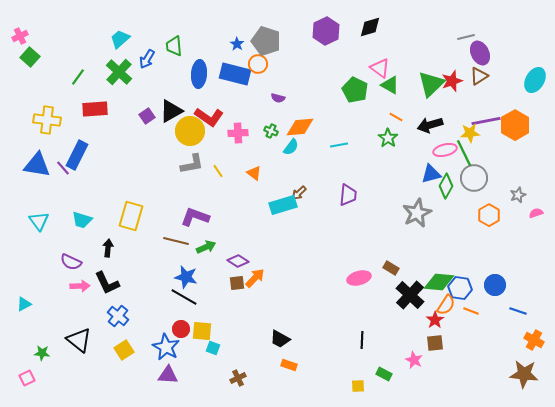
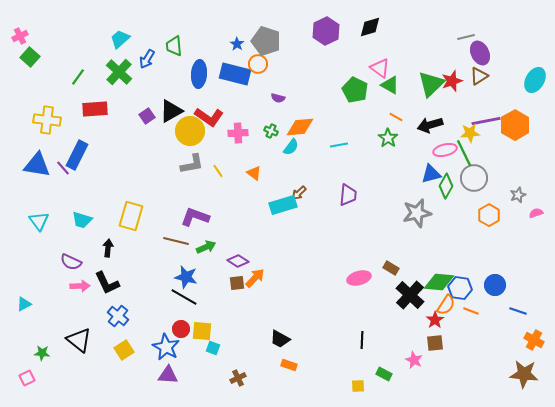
gray star at (417, 213): rotated 12 degrees clockwise
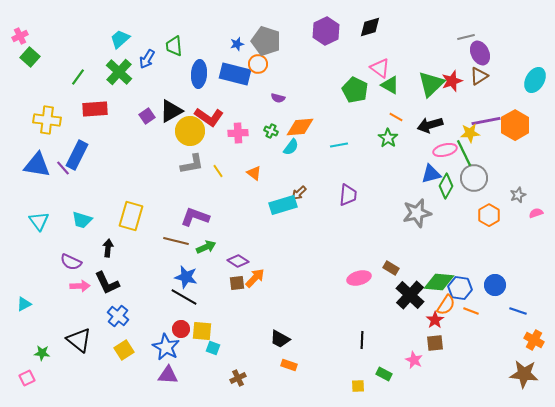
blue star at (237, 44): rotated 24 degrees clockwise
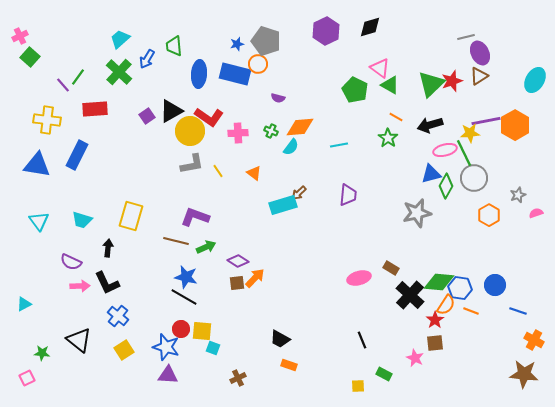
purple line at (63, 168): moved 83 px up
black line at (362, 340): rotated 24 degrees counterclockwise
blue star at (166, 347): rotated 12 degrees counterclockwise
pink star at (414, 360): moved 1 px right, 2 px up
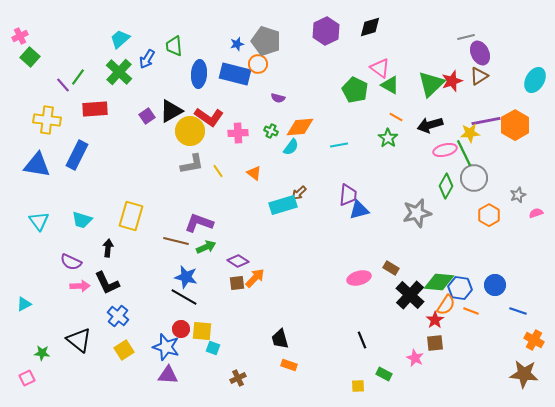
blue triangle at (431, 174): moved 72 px left, 36 px down
purple L-shape at (195, 217): moved 4 px right, 6 px down
black trapezoid at (280, 339): rotated 45 degrees clockwise
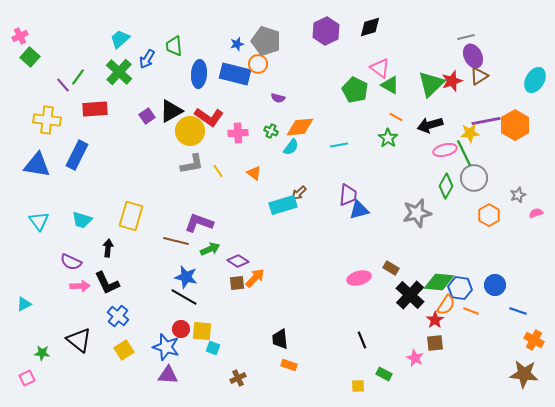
purple ellipse at (480, 53): moved 7 px left, 3 px down
green arrow at (206, 247): moved 4 px right, 2 px down
black trapezoid at (280, 339): rotated 10 degrees clockwise
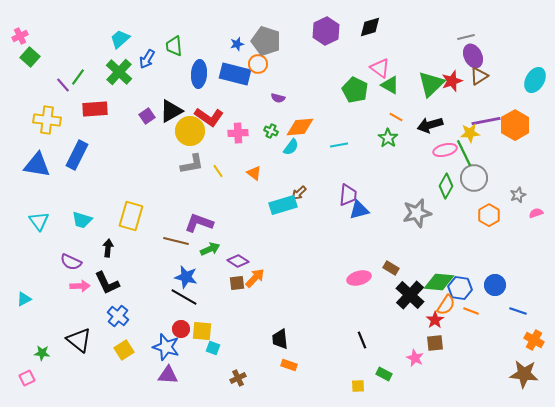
cyan triangle at (24, 304): moved 5 px up
